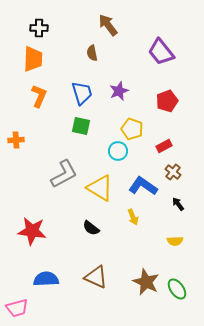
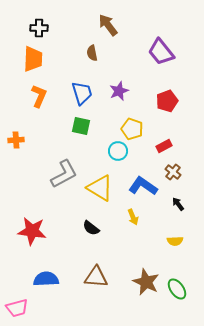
brown triangle: rotated 20 degrees counterclockwise
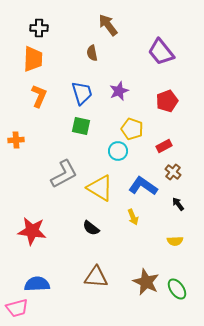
blue semicircle: moved 9 px left, 5 px down
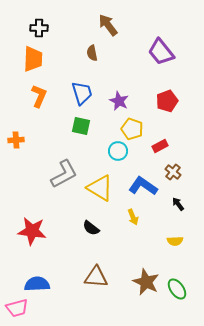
purple star: moved 10 px down; rotated 24 degrees counterclockwise
red rectangle: moved 4 px left
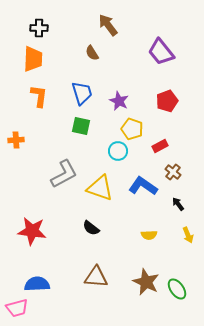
brown semicircle: rotated 21 degrees counterclockwise
orange L-shape: rotated 15 degrees counterclockwise
yellow triangle: rotated 12 degrees counterclockwise
yellow arrow: moved 55 px right, 18 px down
yellow semicircle: moved 26 px left, 6 px up
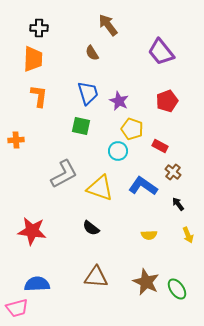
blue trapezoid: moved 6 px right
red rectangle: rotated 56 degrees clockwise
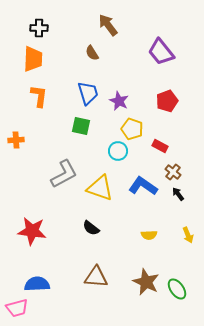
black arrow: moved 10 px up
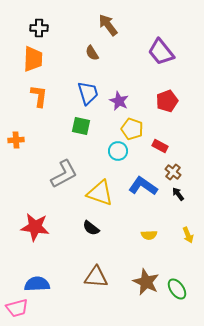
yellow triangle: moved 5 px down
red star: moved 3 px right, 4 px up
